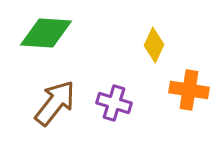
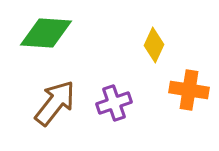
purple cross: rotated 36 degrees counterclockwise
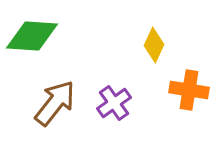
green diamond: moved 14 px left, 3 px down
purple cross: rotated 16 degrees counterclockwise
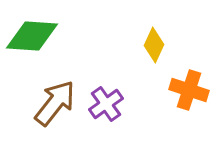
orange cross: rotated 9 degrees clockwise
purple cross: moved 8 px left, 1 px down
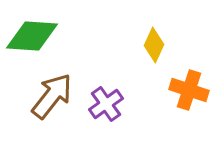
brown arrow: moved 3 px left, 7 px up
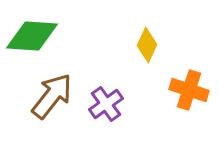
yellow diamond: moved 7 px left
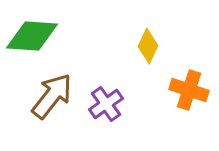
yellow diamond: moved 1 px right, 1 px down
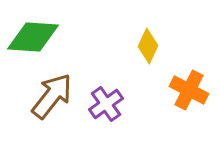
green diamond: moved 1 px right, 1 px down
orange cross: rotated 9 degrees clockwise
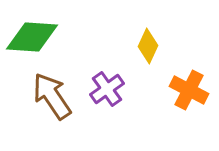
green diamond: moved 1 px left
brown arrow: rotated 72 degrees counterclockwise
purple cross: moved 1 px right, 15 px up
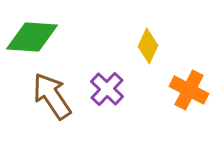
purple cross: rotated 12 degrees counterclockwise
